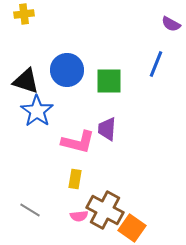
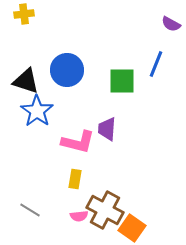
green square: moved 13 px right
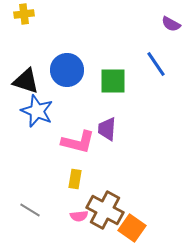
blue line: rotated 56 degrees counterclockwise
green square: moved 9 px left
blue star: rotated 12 degrees counterclockwise
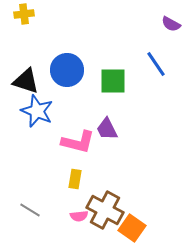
purple trapezoid: rotated 30 degrees counterclockwise
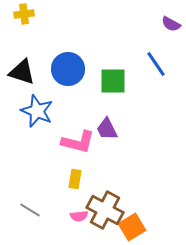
blue circle: moved 1 px right, 1 px up
black triangle: moved 4 px left, 9 px up
orange square: moved 1 px up; rotated 24 degrees clockwise
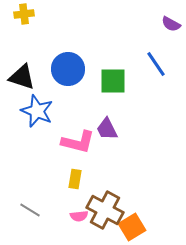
black triangle: moved 5 px down
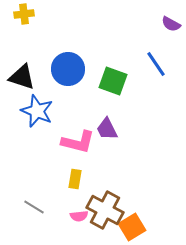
green square: rotated 20 degrees clockwise
gray line: moved 4 px right, 3 px up
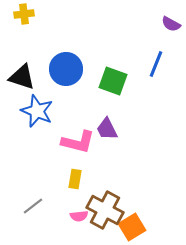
blue line: rotated 56 degrees clockwise
blue circle: moved 2 px left
gray line: moved 1 px left, 1 px up; rotated 70 degrees counterclockwise
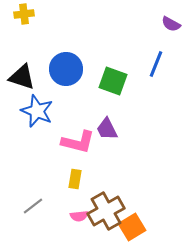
brown cross: moved 1 px right, 1 px down; rotated 33 degrees clockwise
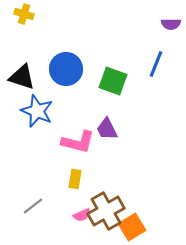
yellow cross: rotated 24 degrees clockwise
purple semicircle: rotated 30 degrees counterclockwise
pink semicircle: moved 3 px right, 1 px up; rotated 18 degrees counterclockwise
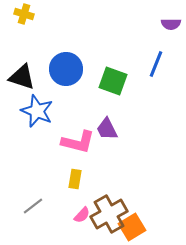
brown cross: moved 3 px right, 3 px down
pink semicircle: rotated 24 degrees counterclockwise
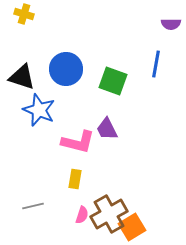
blue line: rotated 12 degrees counterclockwise
blue star: moved 2 px right, 1 px up
gray line: rotated 25 degrees clockwise
pink semicircle: rotated 24 degrees counterclockwise
